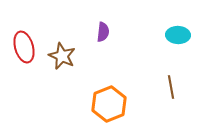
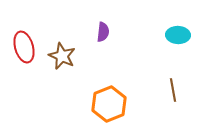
brown line: moved 2 px right, 3 px down
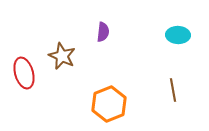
red ellipse: moved 26 px down
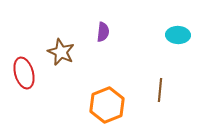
brown star: moved 1 px left, 4 px up
brown line: moved 13 px left; rotated 15 degrees clockwise
orange hexagon: moved 2 px left, 1 px down
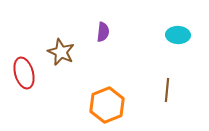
brown line: moved 7 px right
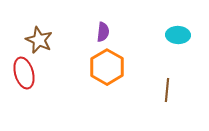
brown star: moved 22 px left, 12 px up
orange hexagon: moved 38 px up; rotated 8 degrees counterclockwise
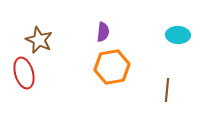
orange hexagon: moved 5 px right; rotated 20 degrees clockwise
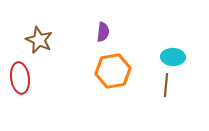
cyan ellipse: moved 5 px left, 22 px down
orange hexagon: moved 1 px right, 4 px down
red ellipse: moved 4 px left, 5 px down; rotated 8 degrees clockwise
brown line: moved 1 px left, 5 px up
